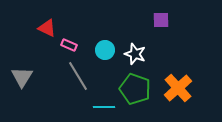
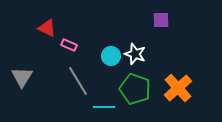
cyan circle: moved 6 px right, 6 px down
gray line: moved 5 px down
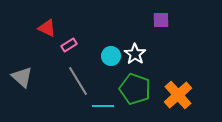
pink rectangle: rotated 56 degrees counterclockwise
white star: rotated 15 degrees clockwise
gray triangle: rotated 20 degrees counterclockwise
orange cross: moved 7 px down
cyan line: moved 1 px left, 1 px up
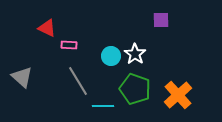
pink rectangle: rotated 35 degrees clockwise
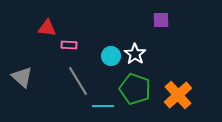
red triangle: rotated 18 degrees counterclockwise
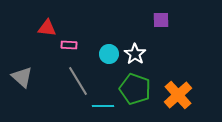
cyan circle: moved 2 px left, 2 px up
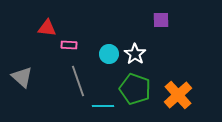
gray line: rotated 12 degrees clockwise
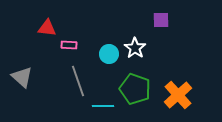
white star: moved 6 px up
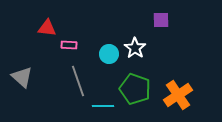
orange cross: rotated 8 degrees clockwise
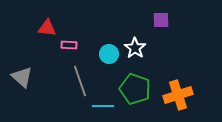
gray line: moved 2 px right
orange cross: rotated 16 degrees clockwise
